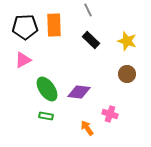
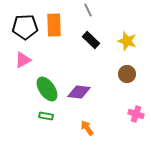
pink cross: moved 26 px right
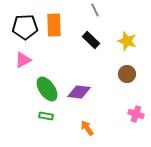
gray line: moved 7 px right
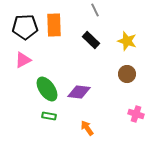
green rectangle: moved 3 px right
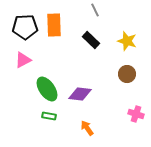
purple diamond: moved 1 px right, 2 px down
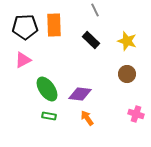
orange arrow: moved 10 px up
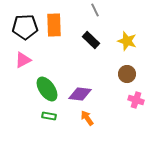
pink cross: moved 14 px up
